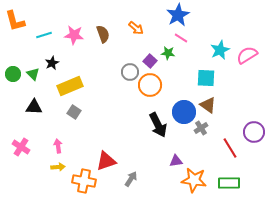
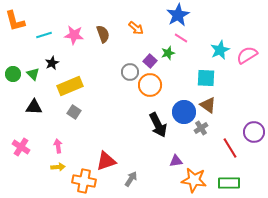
green star: rotated 24 degrees counterclockwise
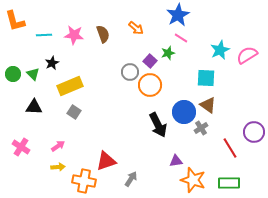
cyan line: rotated 14 degrees clockwise
pink arrow: rotated 64 degrees clockwise
orange star: moved 1 px left; rotated 10 degrees clockwise
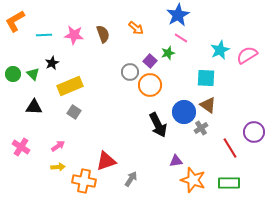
orange L-shape: rotated 75 degrees clockwise
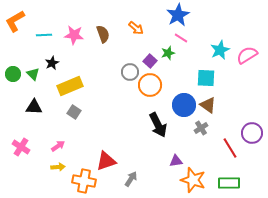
blue circle: moved 7 px up
purple circle: moved 2 px left, 1 px down
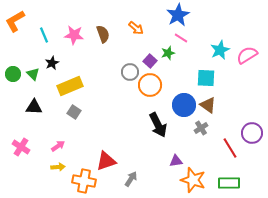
cyan line: rotated 70 degrees clockwise
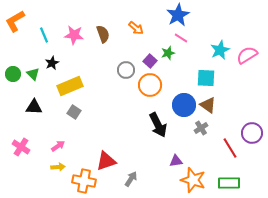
gray circle: moved 4 px left, 2 px up
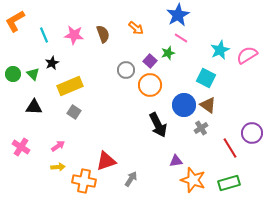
cyan square: rotated 24 degrees clockwise
green rectangle: rotated 15 degrees counterclockwise
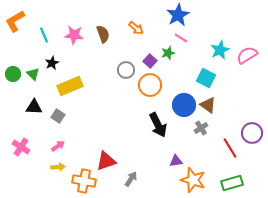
gray square: moved 16 px left, 4 px down
green rectangle: moved 3 px right
